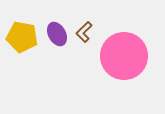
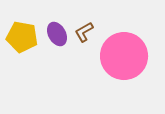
brown L-shape: rotated 15 degrees clockwise
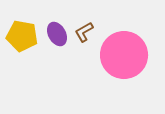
yellow pentagon: moved 1 px up
pink circle: moved 1 px up
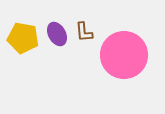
brown L-shape: rotated 65 degrees counterclockwise
yellow pentagon: moved 1 px right, 2 px down
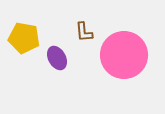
purple ellipse: moved 24 px down
yellow pentagon: moved 1 px right
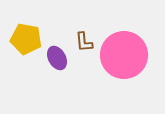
brown L-shape: moved 10 px down
yellow pentagon: moved 2 px right, 1 px down
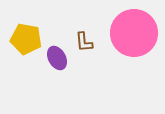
pink circle: moved 10 px right, 22 px up
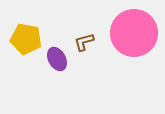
brown L-shape: rotated 80 degrees clockwise
purple ellipse: moved 1 px down
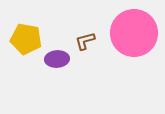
brown L-shape: moved 1 px right, 1 px up
purple ellipse: rotated 65 degrees counterclockwise
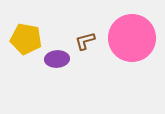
pink circle: moved 2 px left, 5 px down
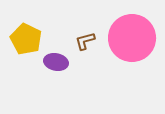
yellow pentagon: rotated 16 degrees clockwise
purple ellipse: moved 1 px left, 3 px down; rotated 15 degrees clockwise
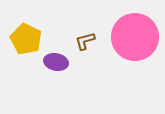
pink circle: moved 3 px right, 1 px up
